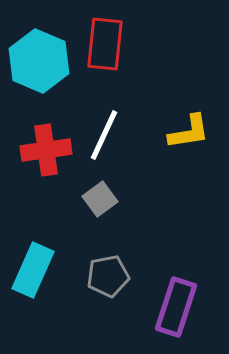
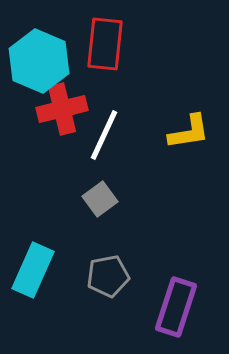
red cross: moved 16 px right, 41 px up; rotated 6 degrees counterclockwise
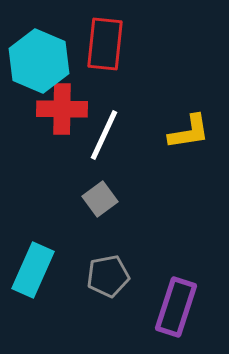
red cross: rotated 15 degrees clockwise
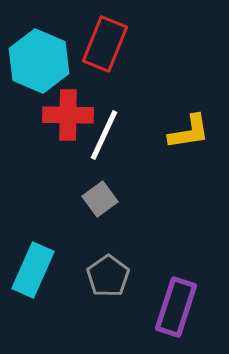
red rectangle: rotated 16 degrees clockwise
red cross: moved 6 px right, 6 px down
gray pentagon: rotated 24 degrees counterclockwise
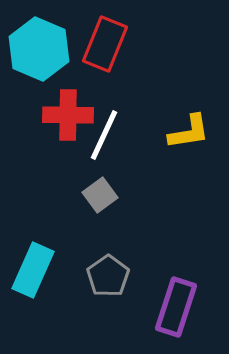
cyan hexagon: moved 12 px up
gray square: moved 4 px up
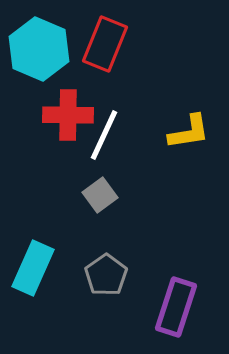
cyan rectangle: moved 2 px up
gray pentagon: moved 2 px left, 1 px up
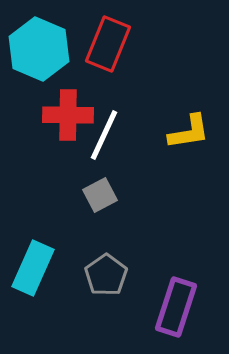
red rectangle: moved 3 px right
gray square: rotated 8 degrees clockwise
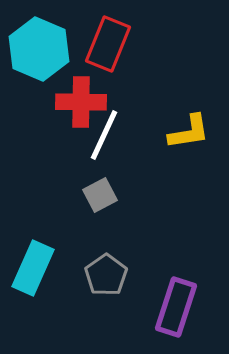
red cross: moved 13 px right, 13 px up
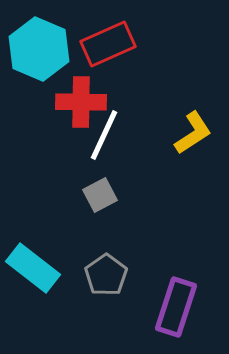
red rectangle: rotated 44 degrees clockwise
yellow L-shape: moved 4 px right, 1 px down; rotated 24 degrees counterclockwise
cyan rectangle: rotated 76 degrees counterclockwise
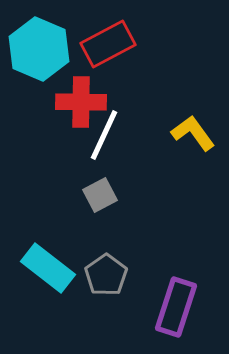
red rectangle: rotated 4 degrees counterclockwise
yellow L-shape: rotated 93 degrees counterclockwise
cyan rectangle: moved 15 px right
